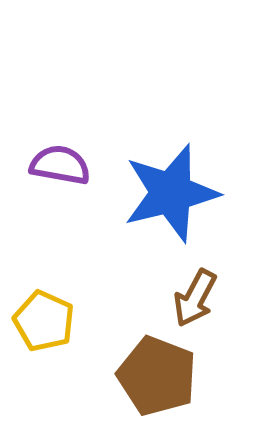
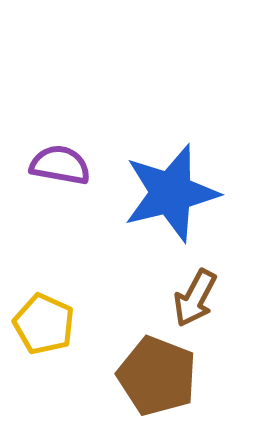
yellow pentagon: moved 3 px down
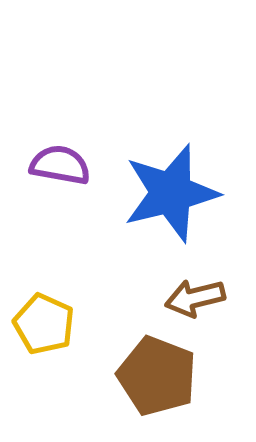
brown arrow: rotated 48 degrees clockwise
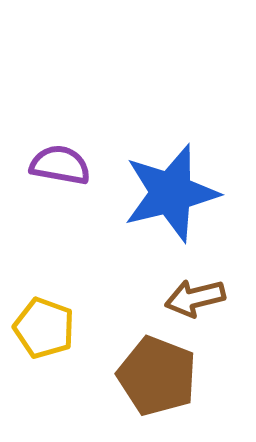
yellow pentagon: moved 4 px down; rotated 4 degrees counterclockwise
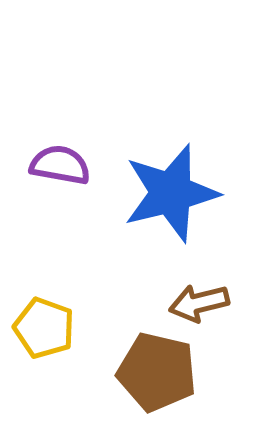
brown arrow: moved 4 px right, 5 px down
brown pentagon: moved 4 px up; rotated 8 degrees counterclockwise
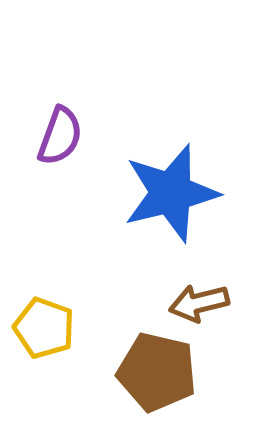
purple semicircle: moved 29 px up; rotated 100 degrees clockwise
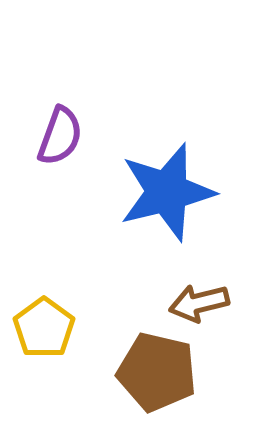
blue star: moved 4 px left, 1 px up
yellow pentagon: rotated 16 degrees clockwise
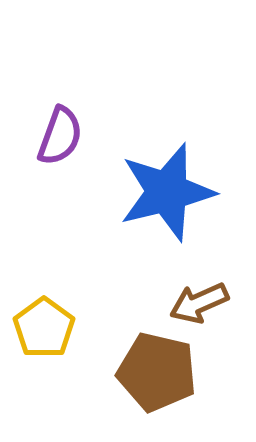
brown arrow: rotated 10 degrees counterclockwise
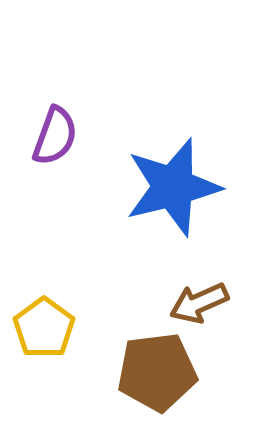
purple semicircle: moved 5 px left
blue star: moved 6 px right, 5 px up
brown pentagon: rotated 20 degrees counterclockwise
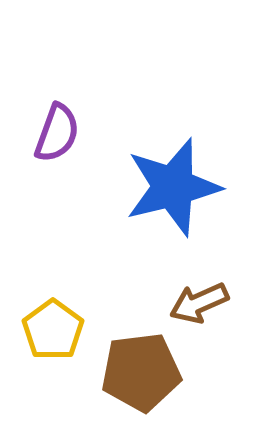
purple semicircle: moved 2 px right, 3 px up
yellow pentagon: moved 9 px right, 2 px down
brown pentagon: moved 16 px left
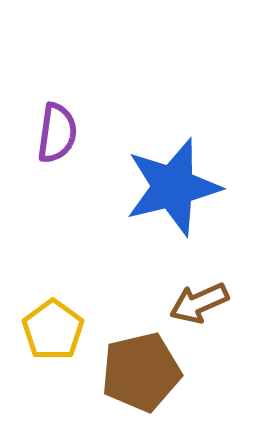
purple semicircle: rotated 12 degrees counterclockwise
brown pentagon: rotated 6 degrees counterclockwise
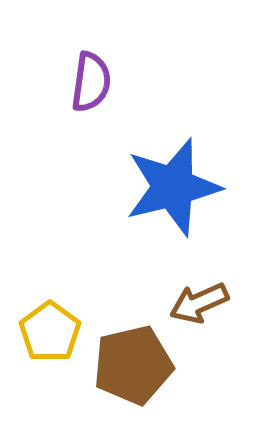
purple semicircle: moved 34 px right, 51 px up
yellow pentagon: moved 3 px left, 2 px down
brown pentagon: moved 8 px left, 7 px up
